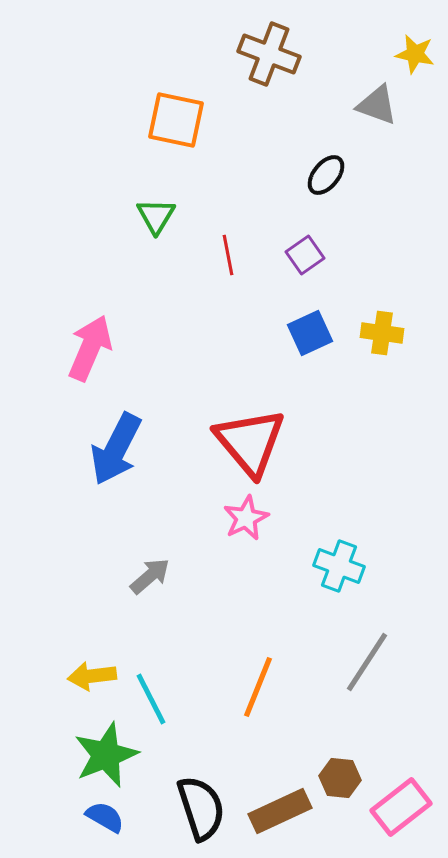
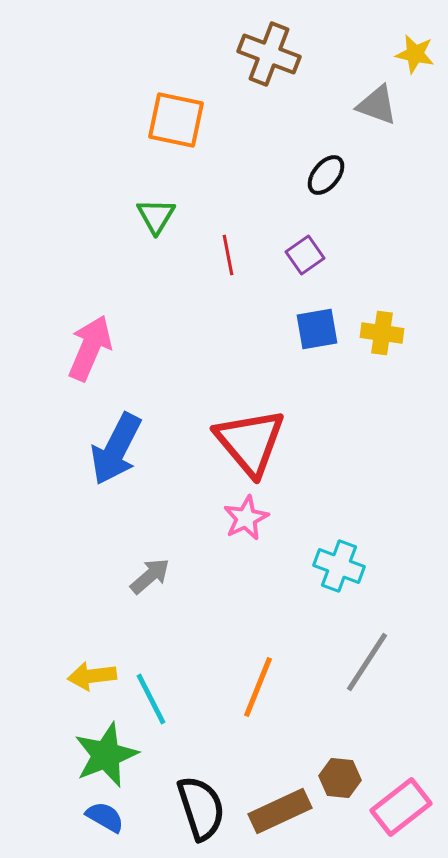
blue square: moved 7 px right, 4 px up; rotated 15 degrees clockwise
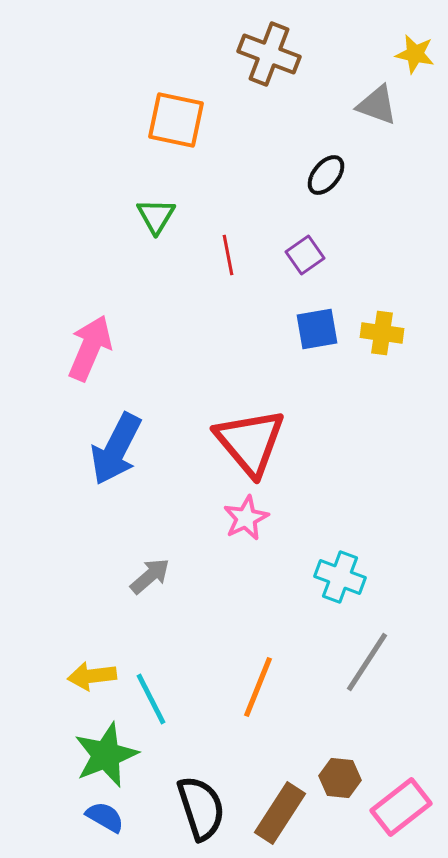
cyan cross: moved 1 px right, 11 px down
brown rectangle: moved 2 px down; rotated 32 degrees counterclockwise
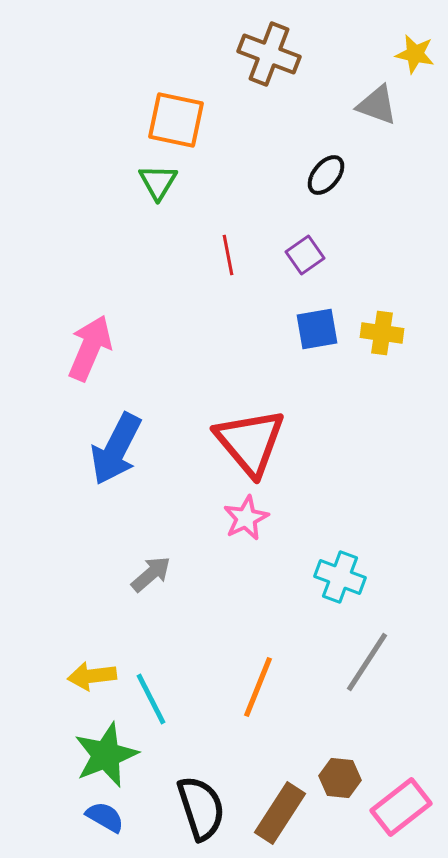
green triangle: moved 2 px right, 34 px up
gray arrow: moved 1 px right, 2 px up
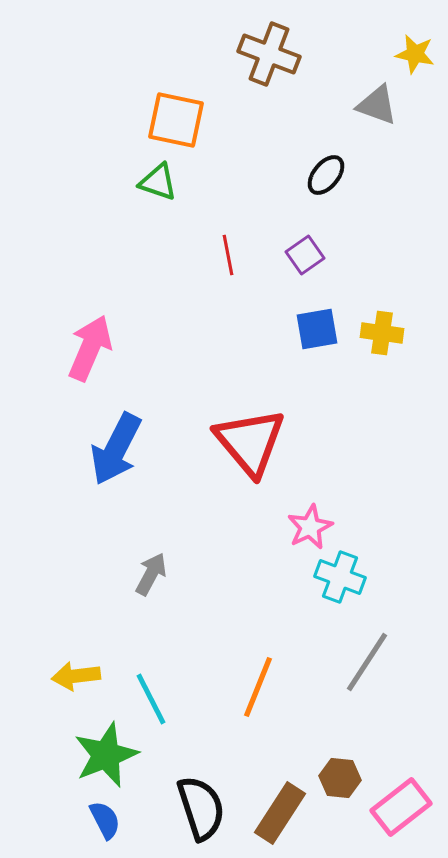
green triangle: rotated 42 degrees counterclockwise
pink star: moved 64 px right, 9 px down
gray arrow: rotated 21 degrees counterclockwise
yellow arrow: moved 16 px left
blue semicircle: moved 3 px down; rotated 33 degrees clockwise
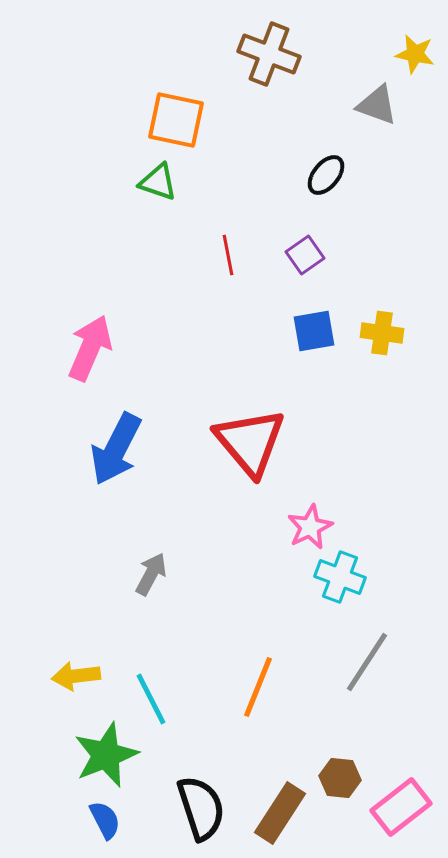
blue square: moved 3 px left, 2 px down
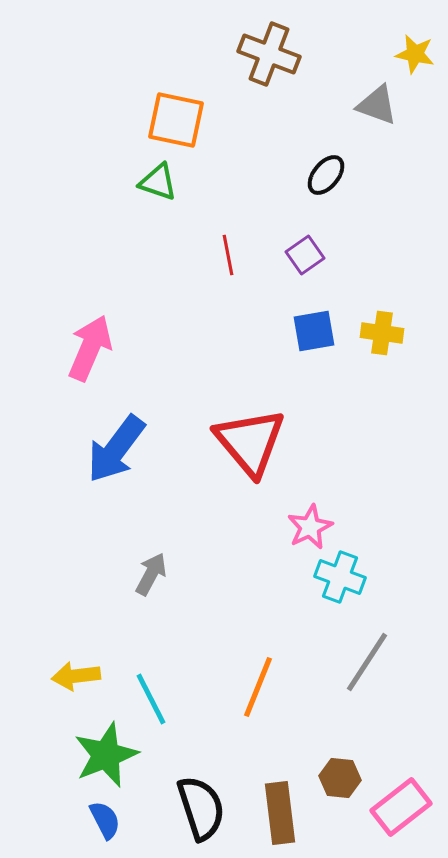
blue arrow: rotated 10 degrees clockwise
brown rectangle: rotated 40 degrees counterclockwise
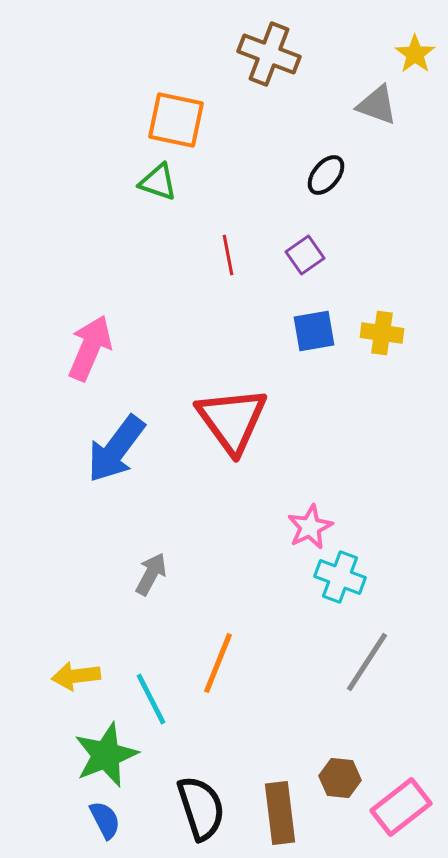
yellow star: rotated 24 degrees clockwise
red triangle: moved 18 px left, 22 px up; rotated 4 degrees clockwise
orange line: moved 40 px left, 24 px up
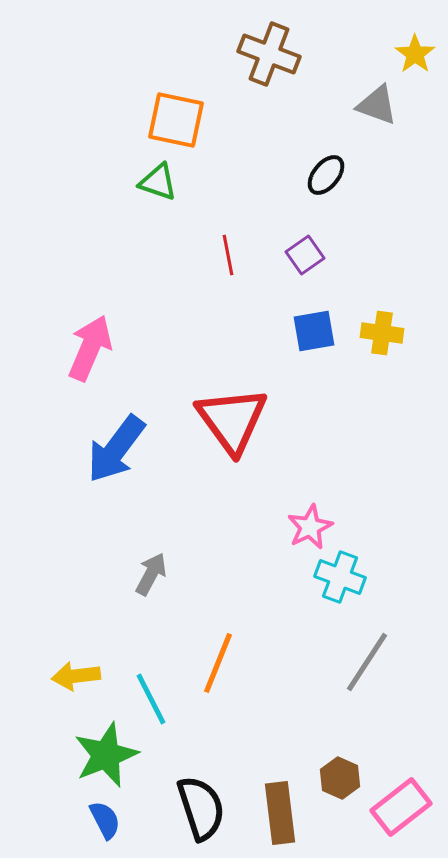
brown hexagon: rotated 18 degrees clockwise
